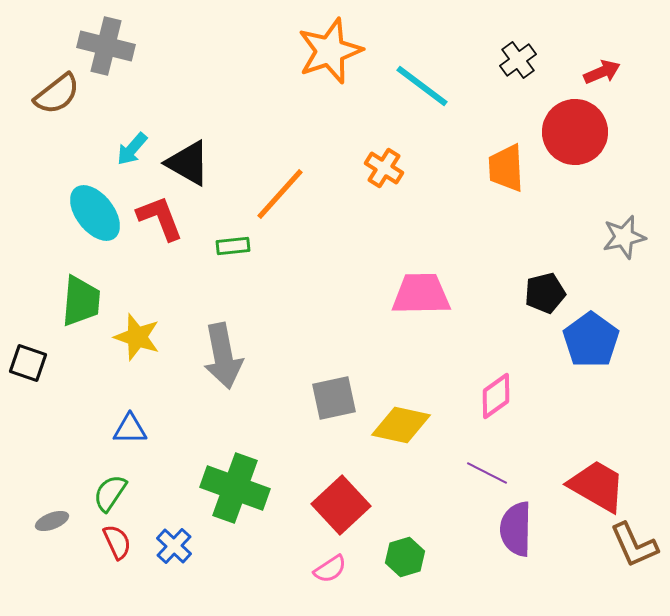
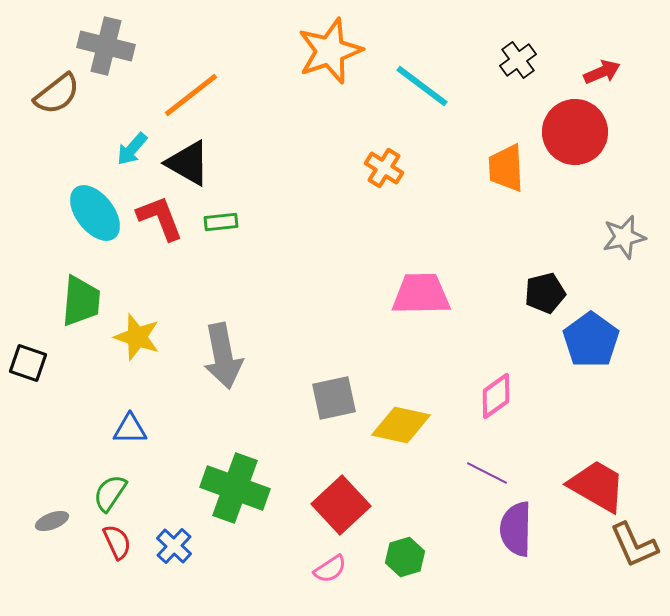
orange line: moved 89 px left, 99 px up; rotated 10 degrees clockwise
green rectangle: moved 12 px left, 24 px up
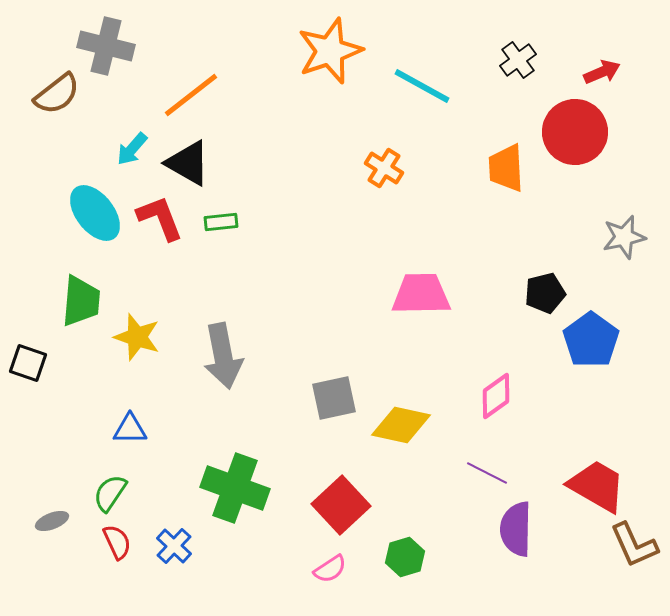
cyan line: rotated 8 degrees counterclockwise
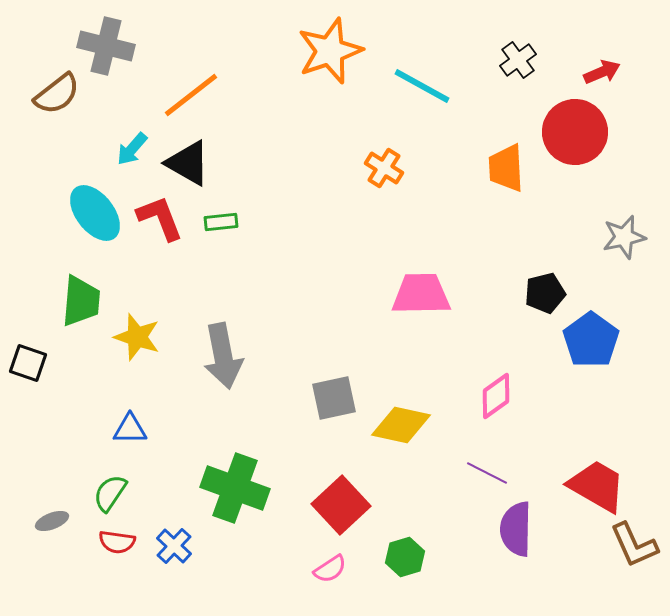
red semicircle: rotated 123 degrees clockwise
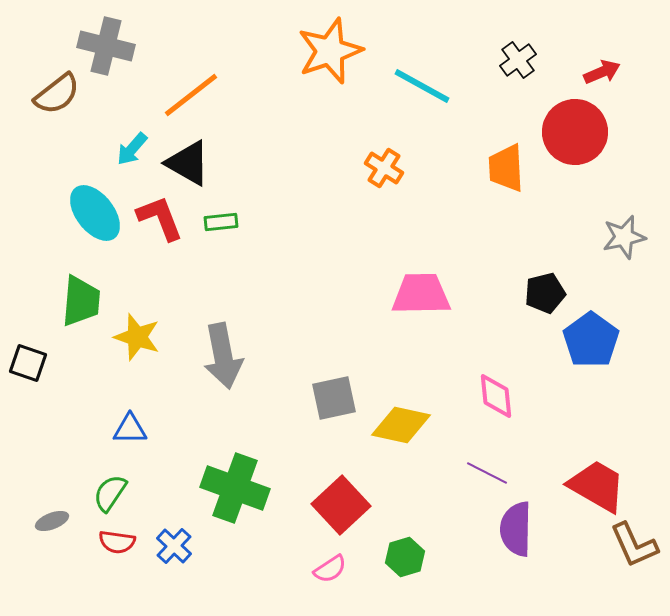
pink diamond: rotated 60 degrees counterclockwise
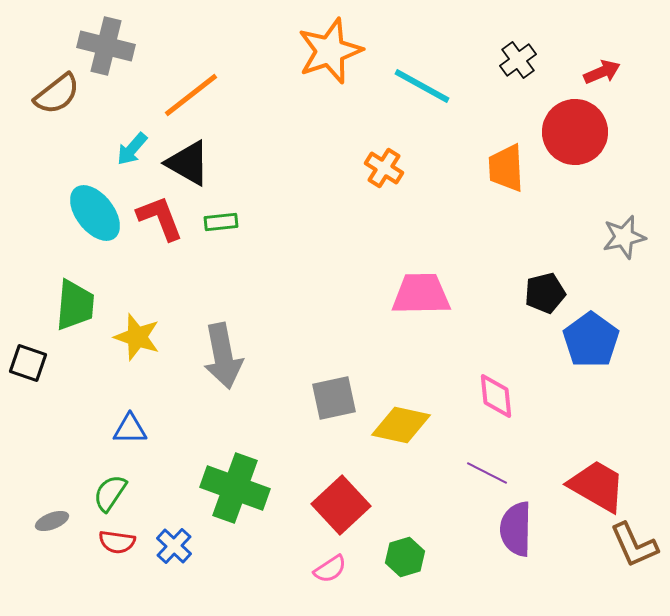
green trapezoid: moved 6 px left, 4 px down
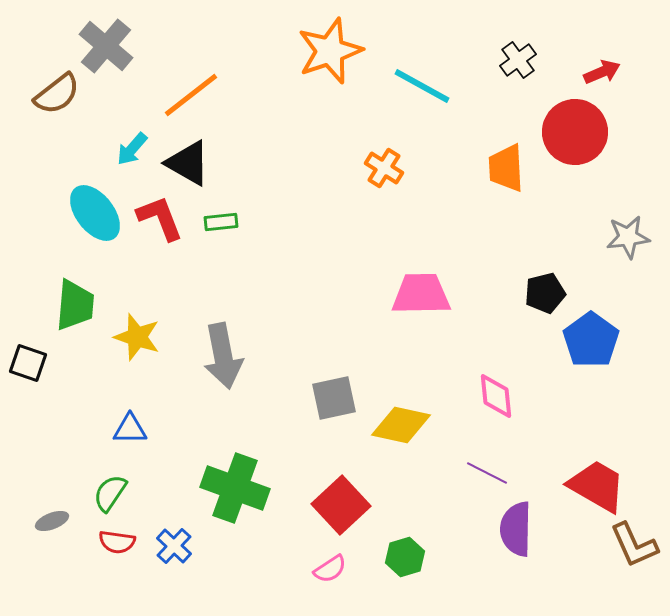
gray cross: rotated 26 degrees clockwise
gray star: moved 4 px right; rotated 6 degrees clockwise
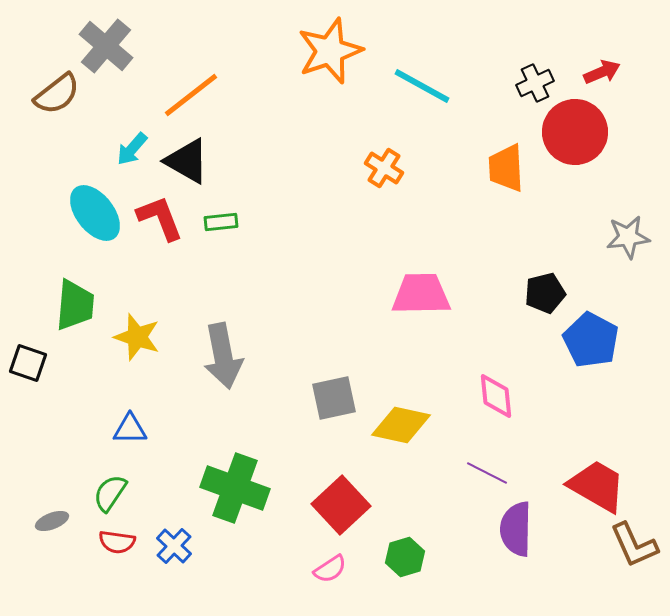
black cross: moved 17 px right, 23 px down; rotated 12 degrees clockwise
black triangle: moved 1 px left, 2 px up
blue pentagon: rotated 8 degrees counterclockwise
